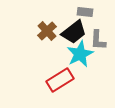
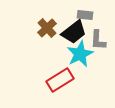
gray rectangle: moved 3 px down
brown cross: moved 3 px up
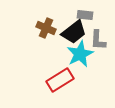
brown cross: moved 1 px left; rotated 24 degrees counterclockwise
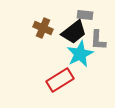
brown cross: moved 3 px left
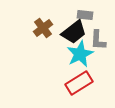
brown cross: rotated 30 degrees clockwise
red rectangle: moved 19 px right, 3 px down
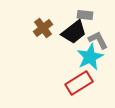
gray L-shape: rotated 150 degrees clockwise
cyan star: moved 10 px right, 3 px down
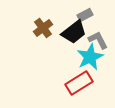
gray rectangle: rotated 35 degrees counterclockwise
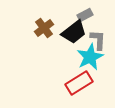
brown cross: moved 1 px right
gray L-shape: rotated 30 degrees clockwise
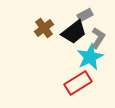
gray L-shape: moved 2 px up; rotated 30 degrees clockwise
red rectangle: moved 1 px left
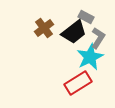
gray rectangle: moved 1 px right, 2 px down; rotated 56 degrees clockwise
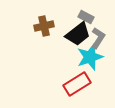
brown cross: moved 2 px up; rotated 24 degrees clockwise
black trapezoid: moved 4 px right, 2 px down
cyan star: rotated 8 degrees clockwise
red rectangle: moved 1 px left, 1 px down
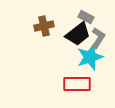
red rectangle: rotated 32 degrees clockwise
